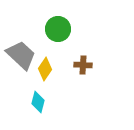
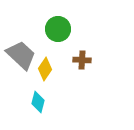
brown cross: moved 1 px left, 5 px up
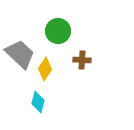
green circle: moved 2 px down
gray trapezoid: moved 1 px left, 1 px up
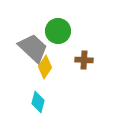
gray trapezoid: moved 13 px right, 6 px up
brown cross: moved 2 px right
yellow diamond: moved 2 px up
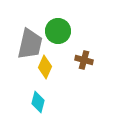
gray trapezoid: moved 3 px left, 4 px up; rotated 60 degrees clockwise
brown cross: rotated 12 degrees clockwise
yellow diamond: rotated 10 degrees counterclockwise
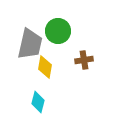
brown cross: rotated 24 degrees counterclockwise
yellow diamond: rotated 15 degrees counterclockwise
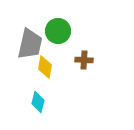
brown cross: rotated 12 degrees clockwise
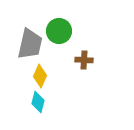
green circle: moved 1 px right
yellow diamond: moved 5 px left, 9 px down; rotated 15 degrees clockwise
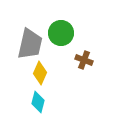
green circle: moved 2 px right, 2 px down
brown cross: rotated 18 degrees clockwise
yellow diamond: moved 3 px up
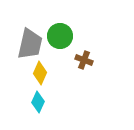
green circle: moved 1 px left, 3 px down
cyan diamond: rotated 10 degrees clockwise
